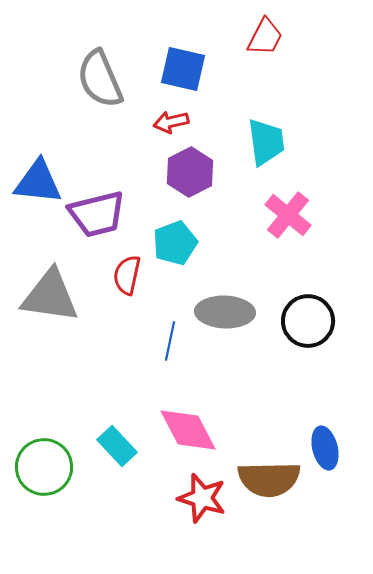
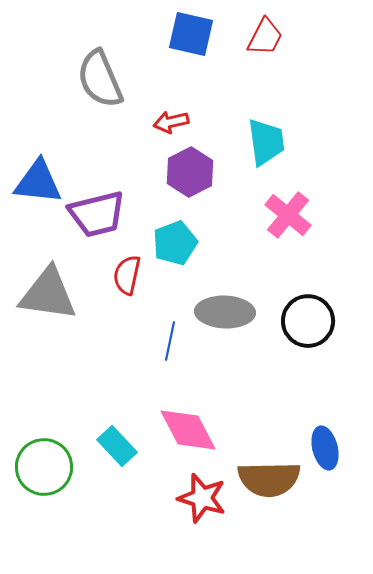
blue square: moved 8 px right, 35 px up
gray triangle: moved 2 px left, 2 px up
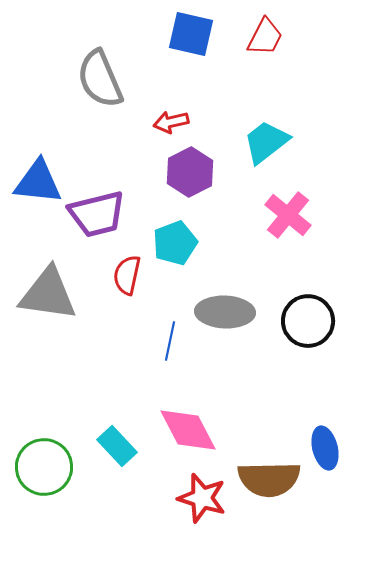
cyan trapezoid: rotated 120 degrees counterclockwise
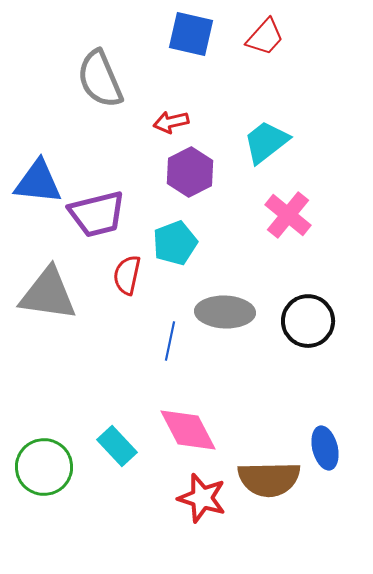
red trapezoid: rotated 15 degrees clockwise
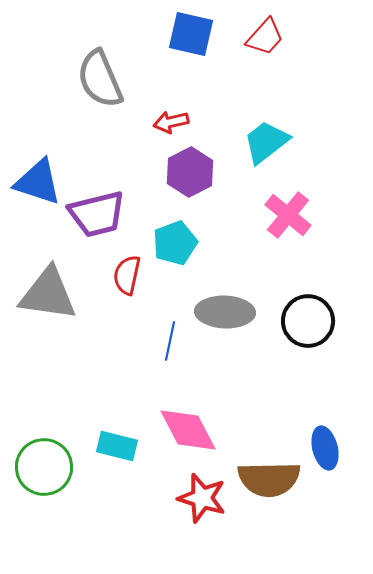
blue triangle: rotated 12 degrees clockwise
cyan rectangle: rotated 33 degrees counterclockwise
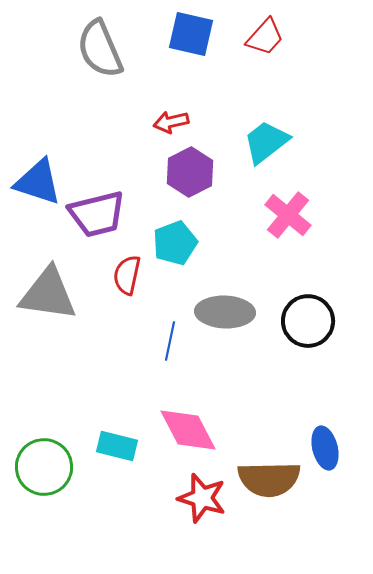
gray semicircle: moved 30 px up
